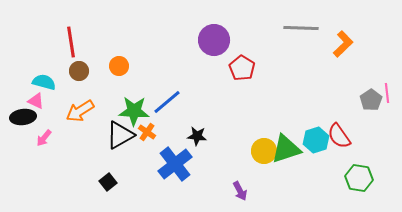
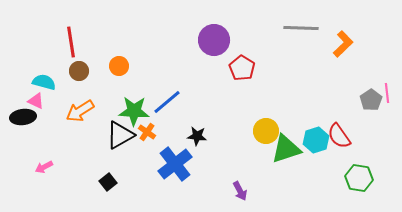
pink arrow: moved 29 px down; rotated 24 degrees clockwise
yellow circle: moved 2 px right, 20 px up
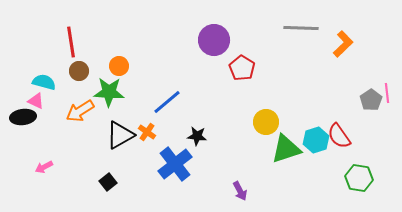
green star: moved 25 px left, 19 px up
yellow circle: moved 9 px up
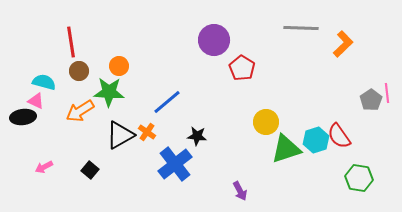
black square: moved 18 px left, 12 px up; rotated 12 degrees counterclockwise
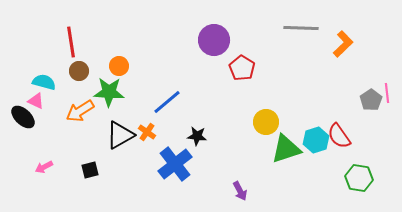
black ellipse: rotated 50 degrees clockwise
black square: rotated 36 degrees clockwise
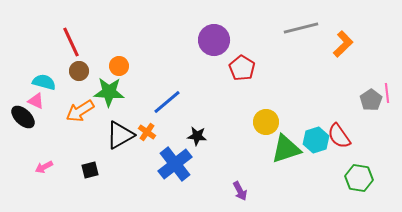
gray line: rotated 16 degrees counterclockwise
red line: rotated 16 degrees counterclockwise
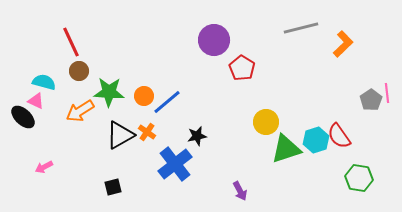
orange circle: moved 25 px right, 30 px down
black star: rotated 18 degrees counterclockwise
black square: moved 23 px right, 17 px down
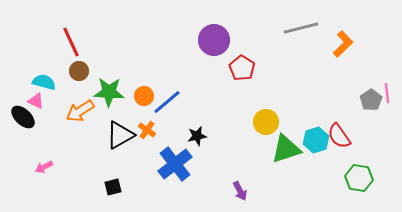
orange cross: moved 2 px up
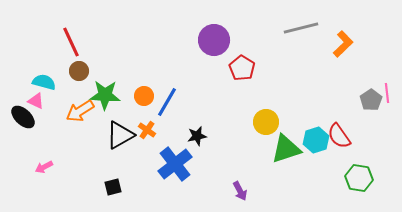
green star: moved 4 px left, 3 px down
blue line: rotated 20 degrees counterclockwise
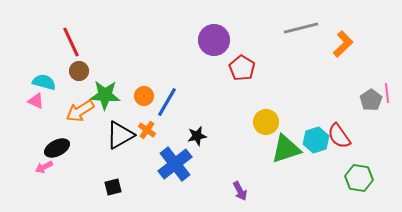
black ellipse: moved 34 px right, 31 px down; rotated 70 degrees counterclockwise
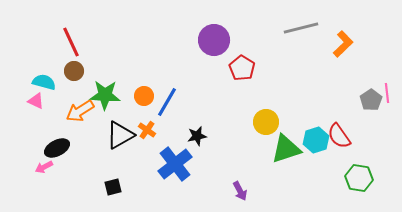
brown circle: moved 5 px left
